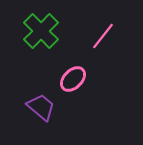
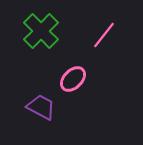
pink line: moved 1 px right, 1 px up
purple trapezoid: rotated 12 degrees counterclockwise
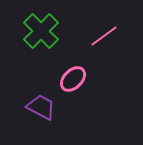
pink line: moved 1 px down; rotated 16 degrees clockwise
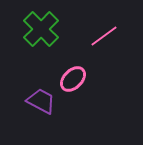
green cross: moved 2 px up
purple trapezoid: moved 6 px up
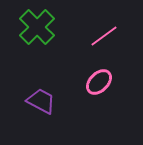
green cross: moved 4 px left, 2 px up
pink ellipse: moved 26 px right, 3 px down
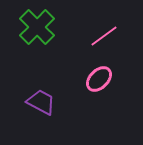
pink ellipse: moved 3 px up
purple trapezoid: moved 1 px down
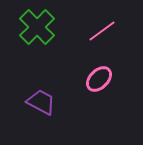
pink line: moved 2 px left, 5 px up
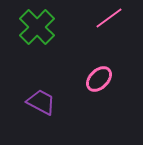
pink line: moved 7 px right, 13 px up
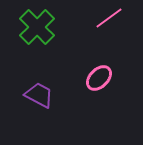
pink ellipse: moved 1 px up
purple trapezoid: moved 2 px left, 7 px up
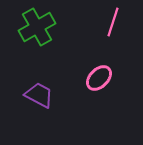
pink line: moved 4 px right, 4 px down; rotated 36 degrees counterclockwise
green cross: rotated 15 degrees clockwise
